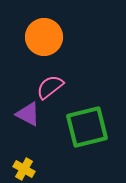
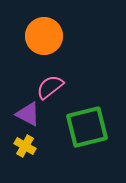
orange circle: moved 1 px up
yellow cross: moved 1 px right, 23 px up
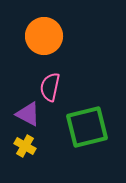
pink semicircle: rotated 40 degrees counterclockwise
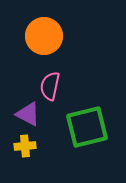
pink semicircle: moved 1 px up
yellow cross: rotated 35 degrees counterclockwise
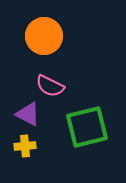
pink semicircle: rotated 76 degrees counterclockwise
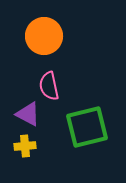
pink semicircle: moved 1 px left; rotated 52 degrees clockwise
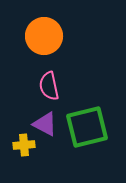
purple triangle: moved 17 px right, 10 px down
yellow cross: moved 1 px left, 1 px up
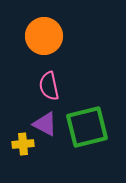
yellow cross: moved 1 px left, 1 px up
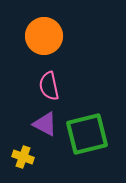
green square: moved 7 px down
yellow cross: moved 13 px down; rotated 25 degrees clockwise
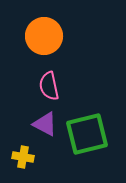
yellow cross: rotated 10 degrees counterclockwise
